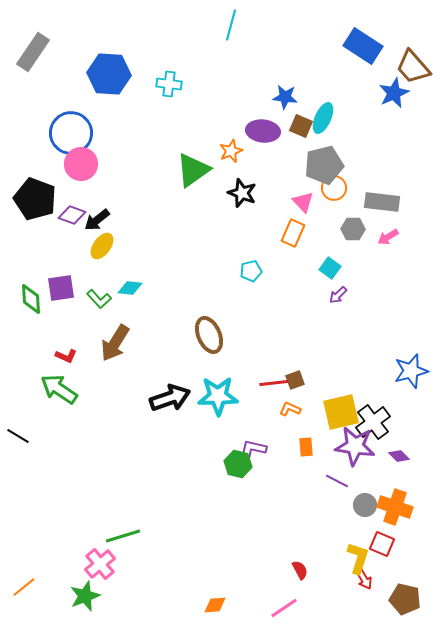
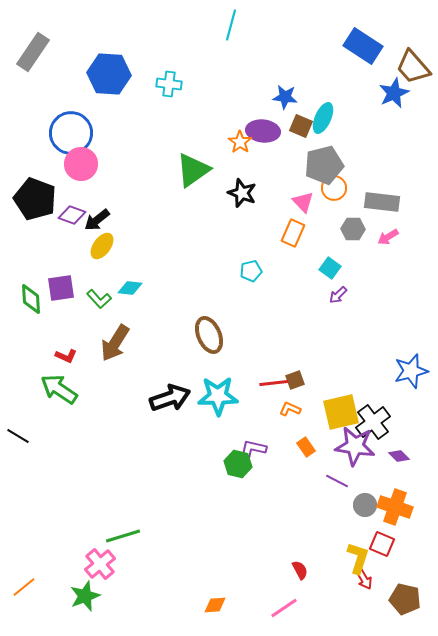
orange star at (231, 151): moved 9 px right, 9 px up; rotated 15 degrees counterclockwise
orange rectangle at (306, 447): rotated 30 degrees counterclockwise
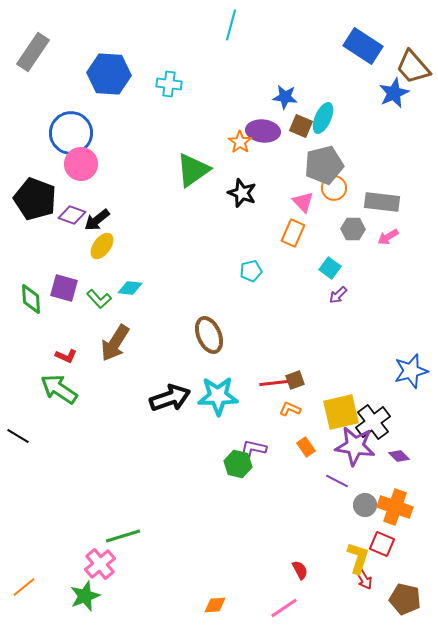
purple square at (61, 288): moved 3 px right; rotated 24 degrees clockwise
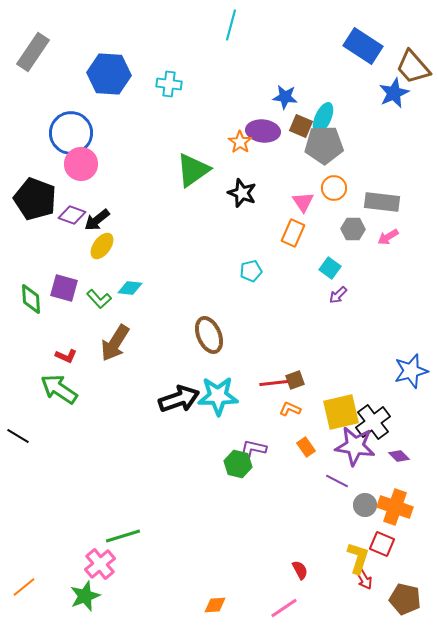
gray pentagon at (324, 165): moved 20 px up; rotated 12 degrees clockwise
pink triangle at (303, 202): rotated 10 degrees clockwise
black arrow at (170, 398): moved 9 px right, 1 px down
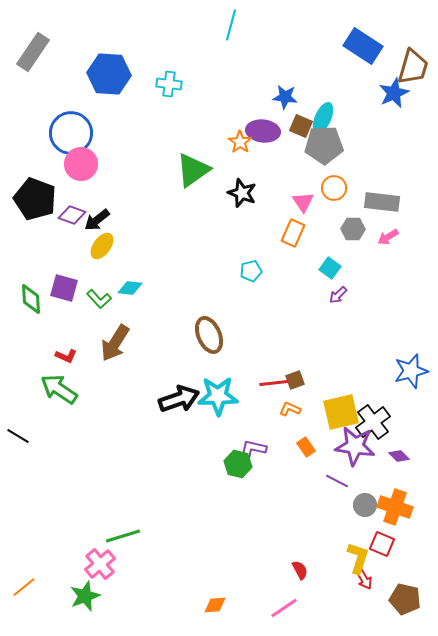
brown trapezoid at (413, 67): rotated 123 degrees counterclockwise
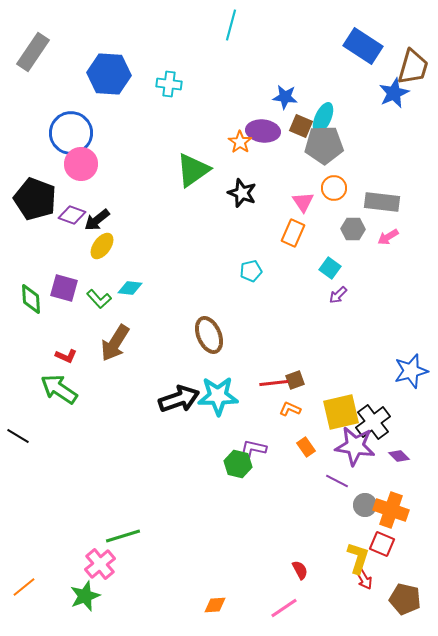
orange cross at (395, 507): moved 4 px left, 3 px down
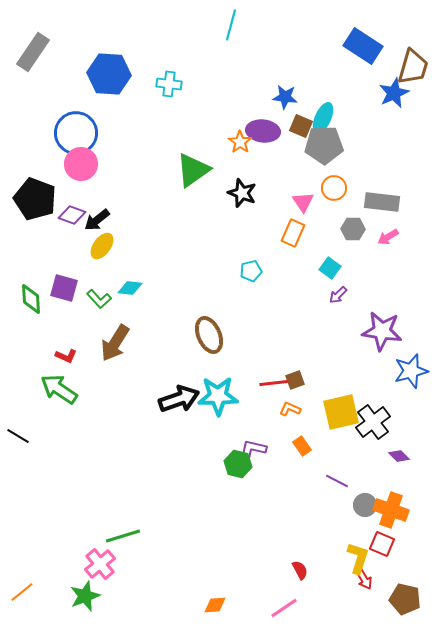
blue circle at (71, 133): moved 5 px right
purple star at (355, 446): moved 27 px right, 115 px up
orange rectangle at (306, 447): moved 4 px left, 1 px up
orange line at (24, 587): moved 2 px left, 5 px down
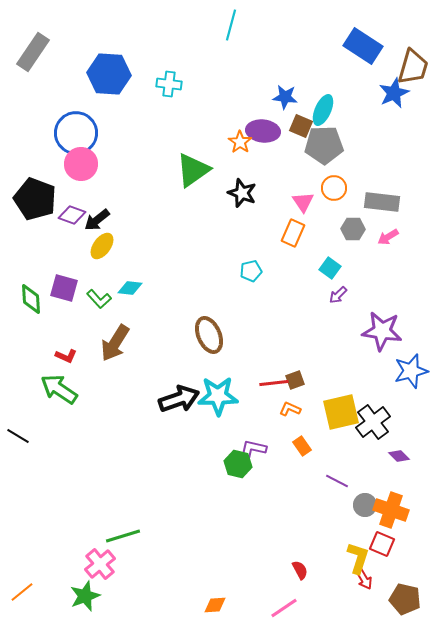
cyan ellipse at (323, 118): moved 8 px up
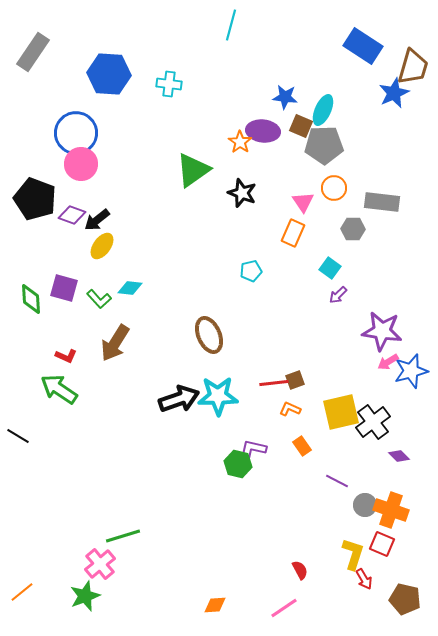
pink arrow at (388, 237): moved 125 px down
yellow L-shape at (358, 558): moved 5 px left, 4 px up
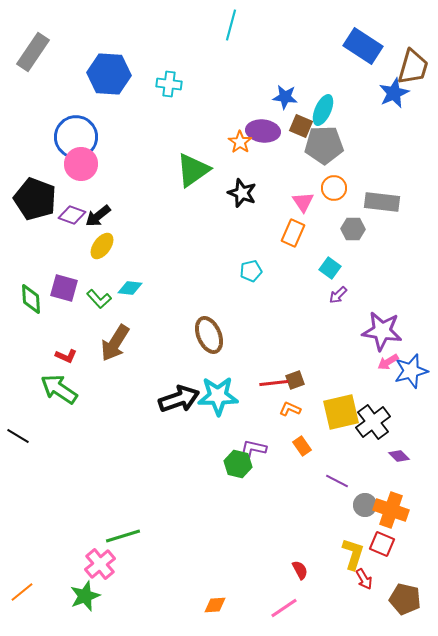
blue circle at (76, 133): moved 4 px down
black arrow at (97, 220): moved 1 px right, 4 px up
